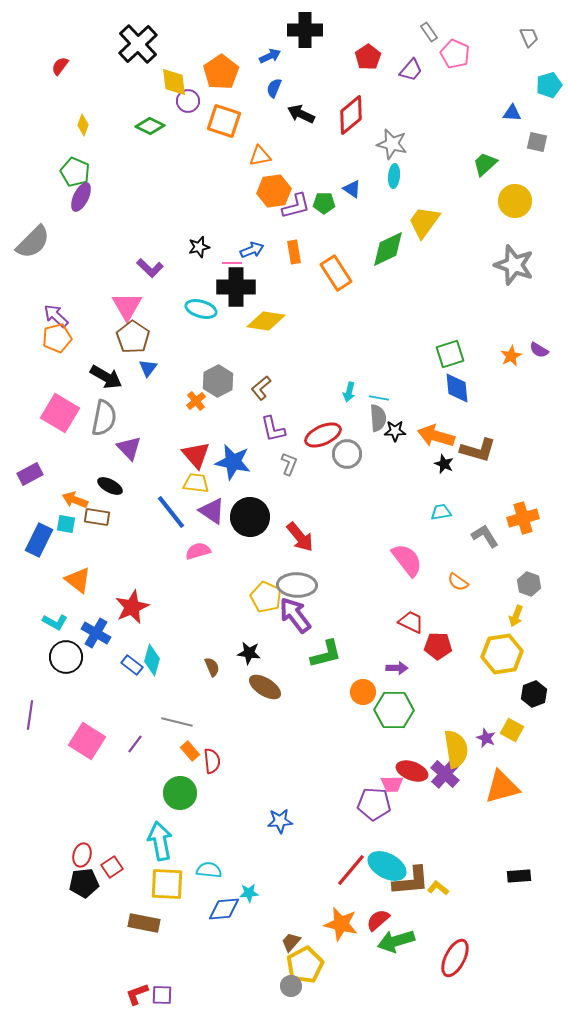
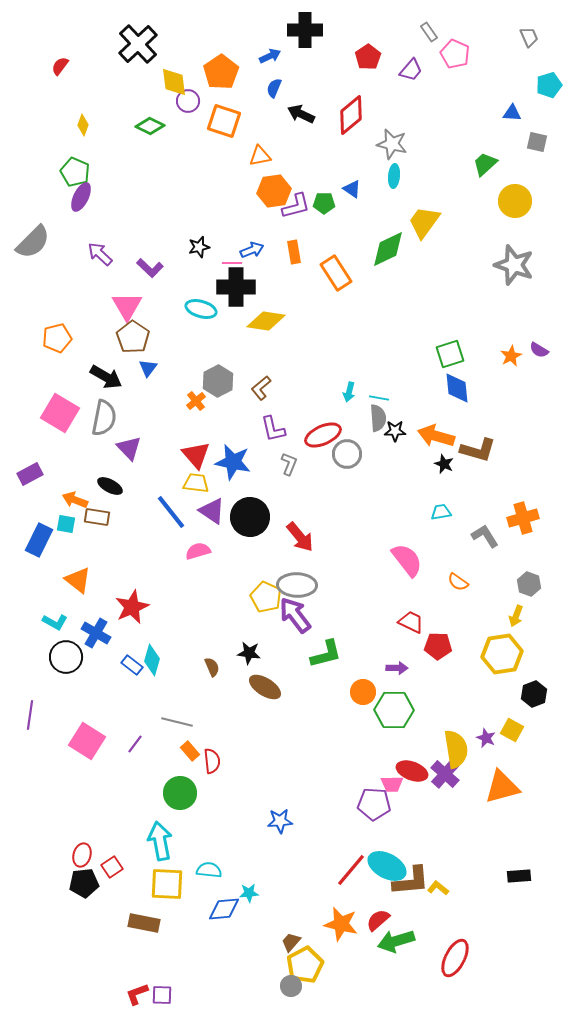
purple arrow at (56, 316): moved 44 px right, 62 px up
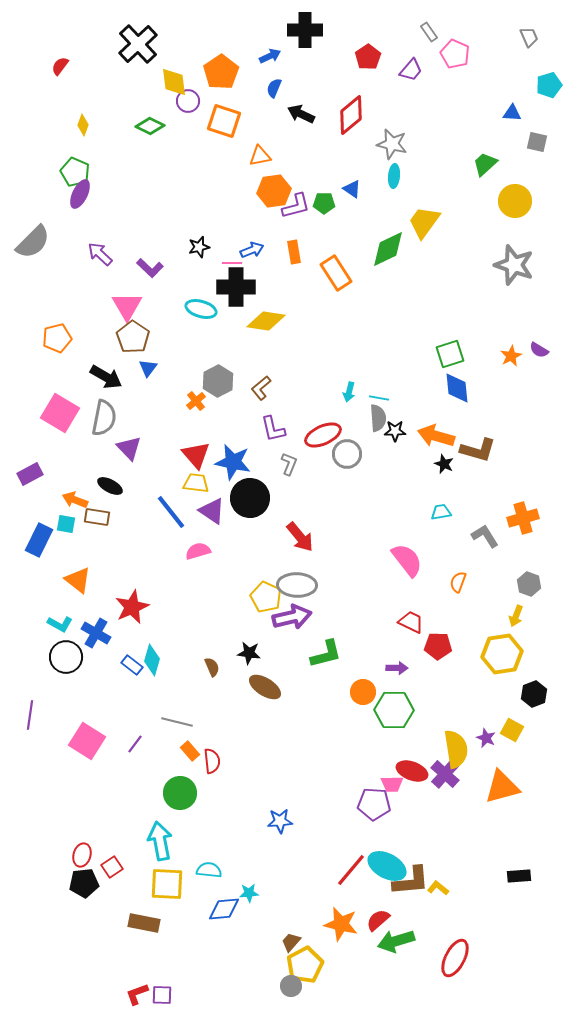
purple ellipse at (81, 197): moved 1 px left, 3 px up
black circle at (250, 517): moved 19 px up
orange semicircle at (458, 582): rotated 75 degrees clockwise
purple arrow at (295, 615): moved 3 px left, 2 px down; rotated 114 degrees clockwise
cyan L-shape at (55, 622): moved 5 px right, 2 px down
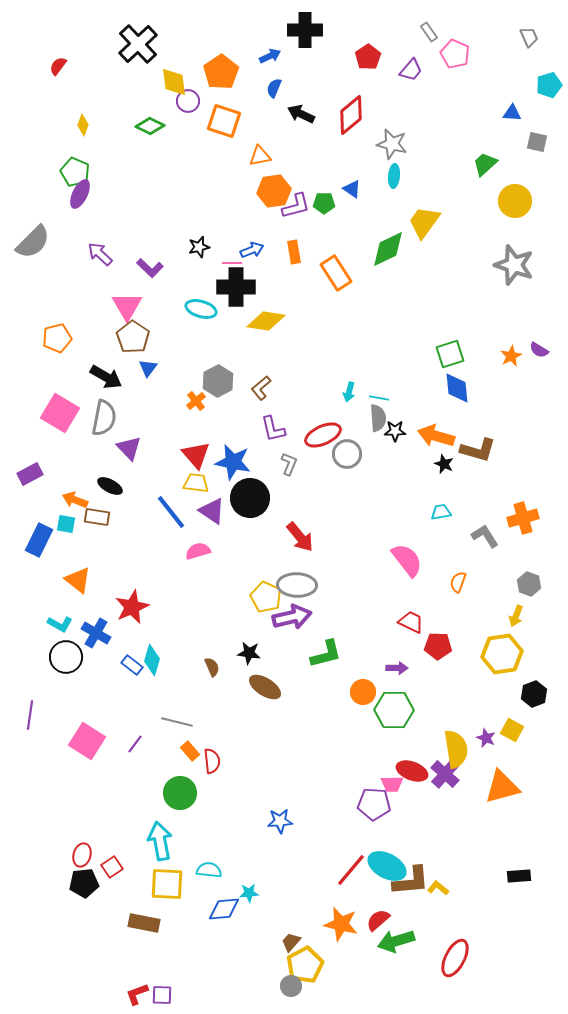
red semicircle at (60, 66): moved 2 px left
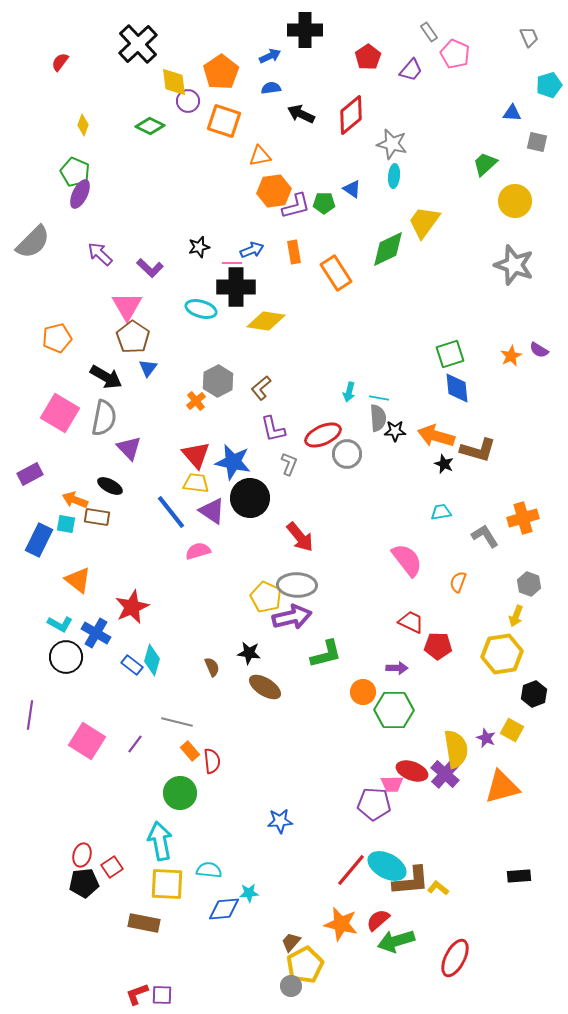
red semicircle at (58, 66): moved 2 px right, 4 px up
blue semicircle at (274, 88): moved 3 px left; rotated 60 degrees clockwise
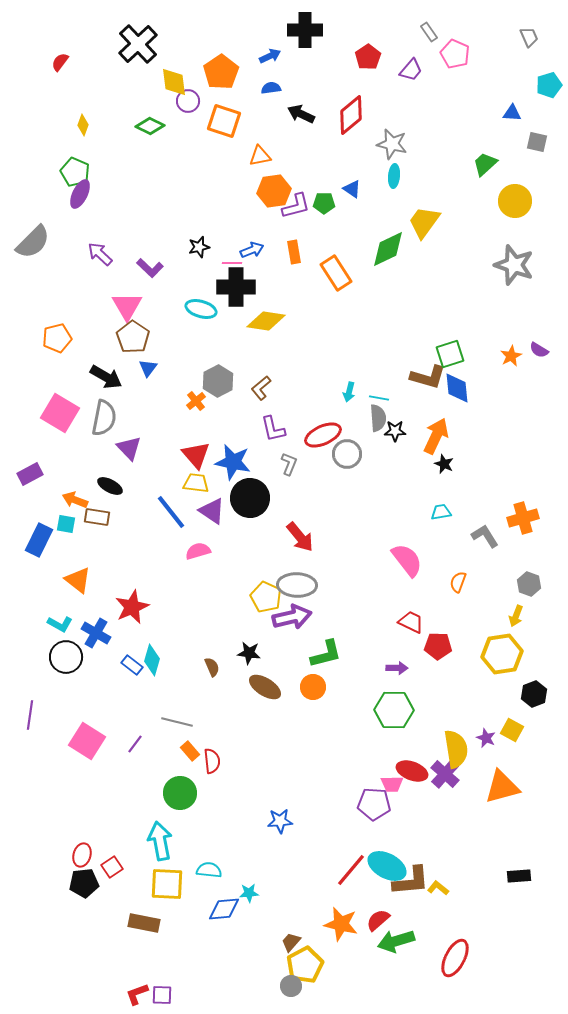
orange arrow at (436, 436): rotated 99 degrees clockwise
brown L-shape at (478, 450): moved 50 px left, 73 px up
orange circle at (363, 692): moved 50 px left, 5 px up
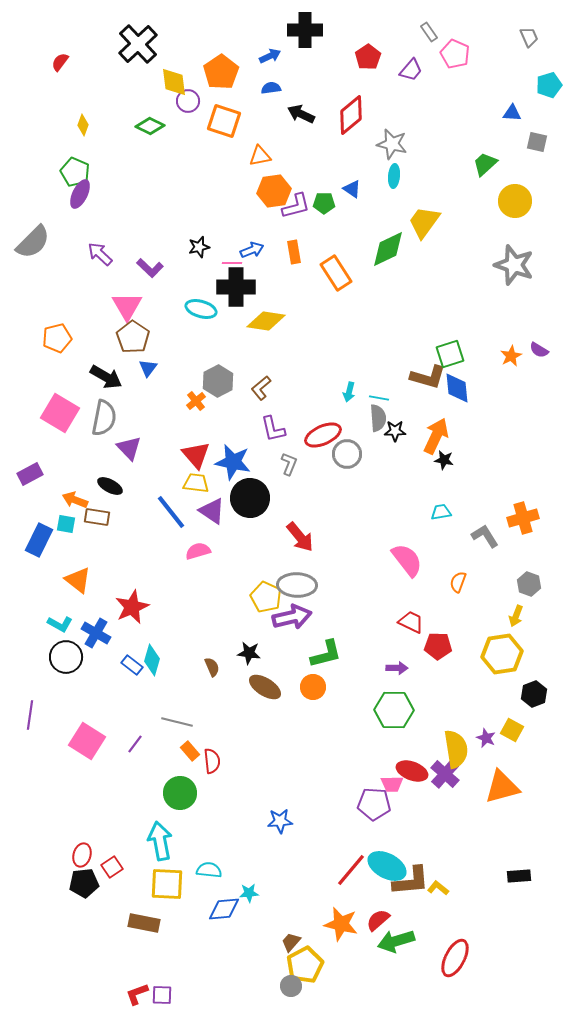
black star at (444, 464): moved 4 px up; rotated 12 degrees counterclockwise
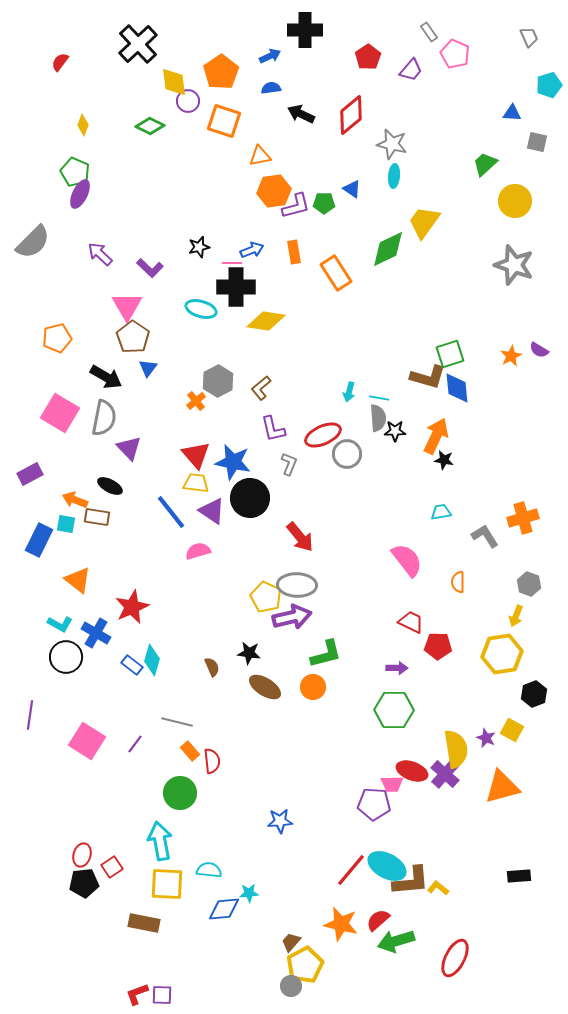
orange semicircle at (458, 582): rotated 20 degrees counterclockwise
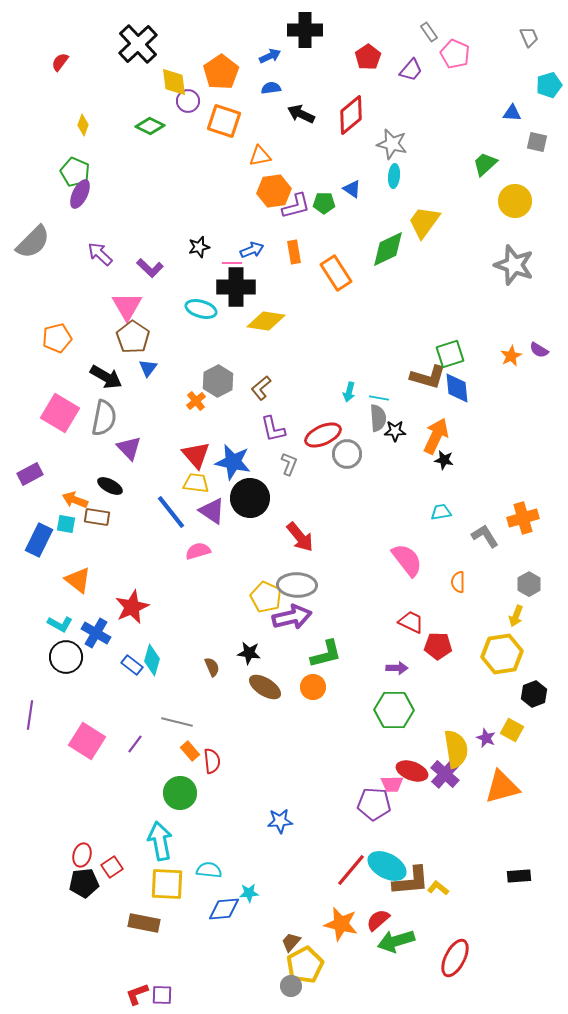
gray hexagon at (529, 584): rotated 10 degrees clockwise
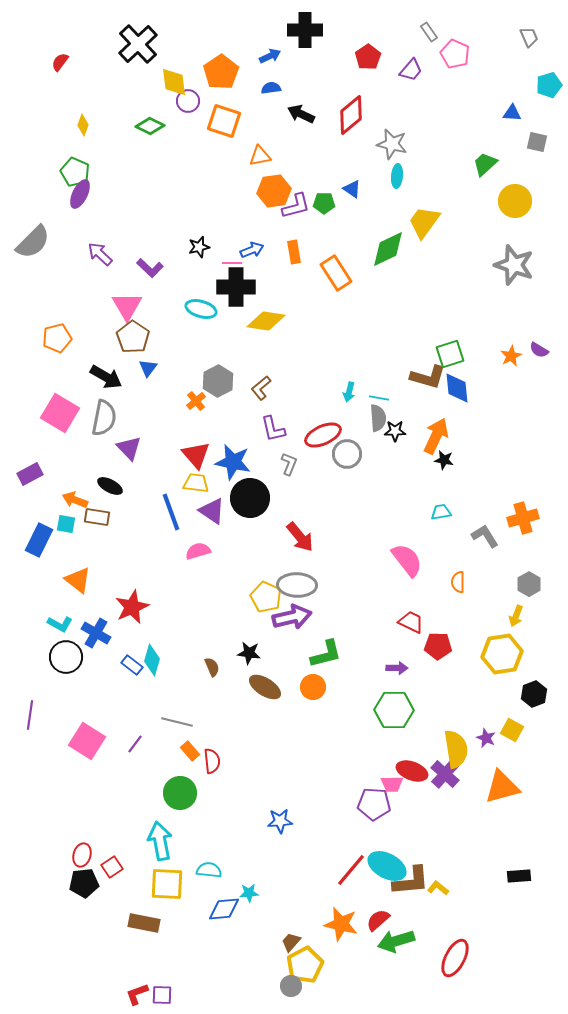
cyan ellipse at (394, 176): moved 3 px right
blue line at (171, 512): rotated 18 degrees clockwise
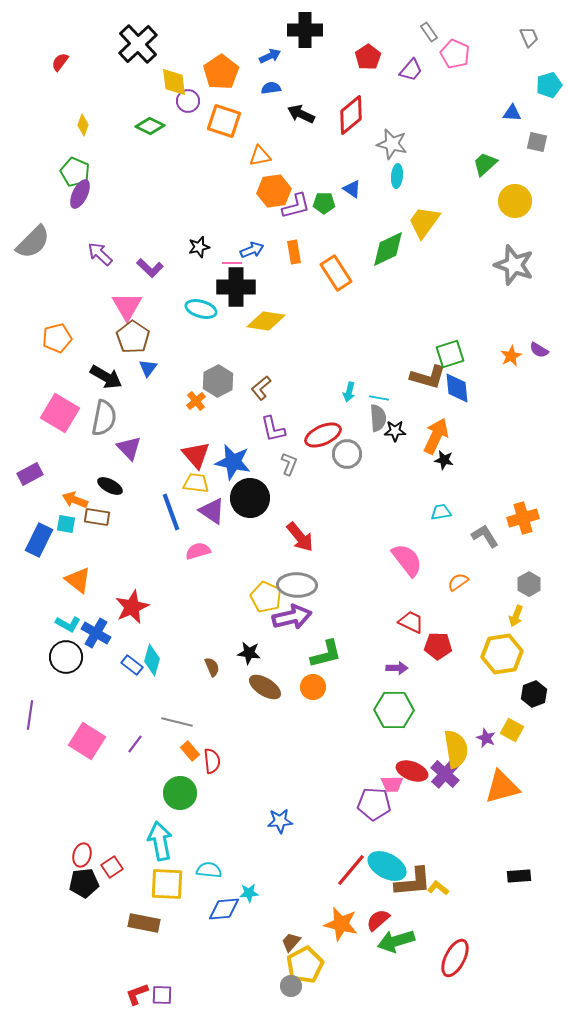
orange semicircle at (458, 582): rotated 55 degrees clockwise
cyan L-shape at (60, 624): moved 8 px right
brown L-shape at (411, 881): moved 2 px right, 1 px down
